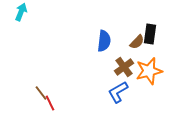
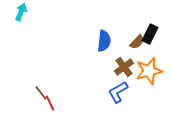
black rectangle: rotated 18 degrees clockwise
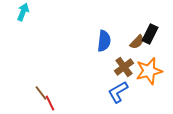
cyan arrow: moved 2 px right
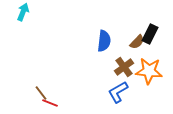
orange star: rotated 20 degrees clockwise
red line: rotated 42 degrees counterclockwise
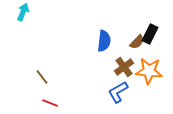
brown line: moved 1 px right, 16 px up
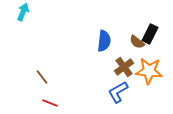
brown semicircle: rotated 84 degrees clockwise
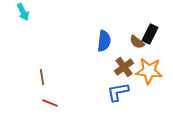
cyan arrow: rotated 132 degrees clockwise
brown line: rotated 28 degrees clockwise
blue L-shape: rotated 20 degrees clockwise
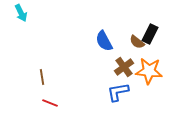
cyan arrow: moved 2 px left, 1 px down
blue semicircle: rotated 145 degrees clockwise
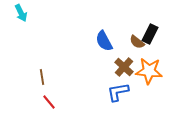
brown cross: rotated 12 degrees counterclockwise
red line: moved 1 px left, 1 px up; rotated 28 degrees clockwise
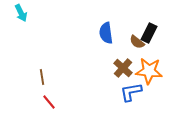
black rectangle: moved 1 px left, 1 px up
blue semicircle: moved 2 px right, 8 px up; rotated 20 degrees clockwise
brown cross: moved 1 px left, 1 px down
blue L-shape: moved 13 px right
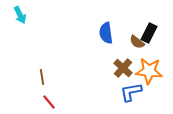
cyan arrow: moved 1 px left, 2 px down
